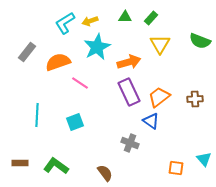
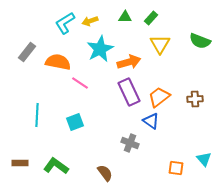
cyan star: moved 3 px right, 2 px down
orange semicircle: rotated 30 degrees clockwise
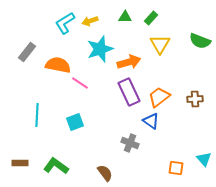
cyan star: rotated 8 degrees clockwise
orange semicircle: moved 3 px down
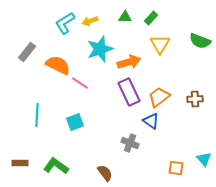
orange semicircle: rotated 15 degrees clockwise
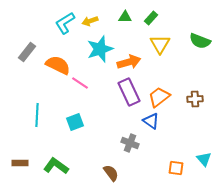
brown semicircle: moved 6 px right
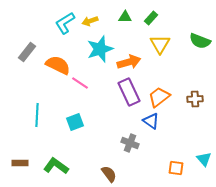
brown semicircle: moved 2 px left, 1 px down
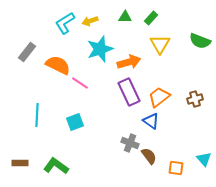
brown cross: rotated 14 degrees counterclockwise
brown semicircle: moved 40 px right, 18 px up
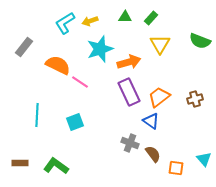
gray rectangle: moved 3 px left, 5 px up
pink line: moved 1 px up
brown semicircle: moved 4 px right, 2 px up
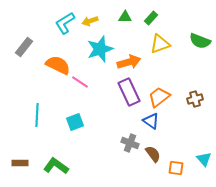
yellow triangle: rotated 40 degrees clockwise
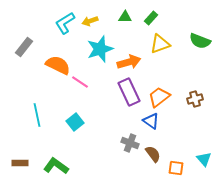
cyan line: rotated 15 degrees counterclockwise
cyan square: rotated 18 degrees counterclockwise
